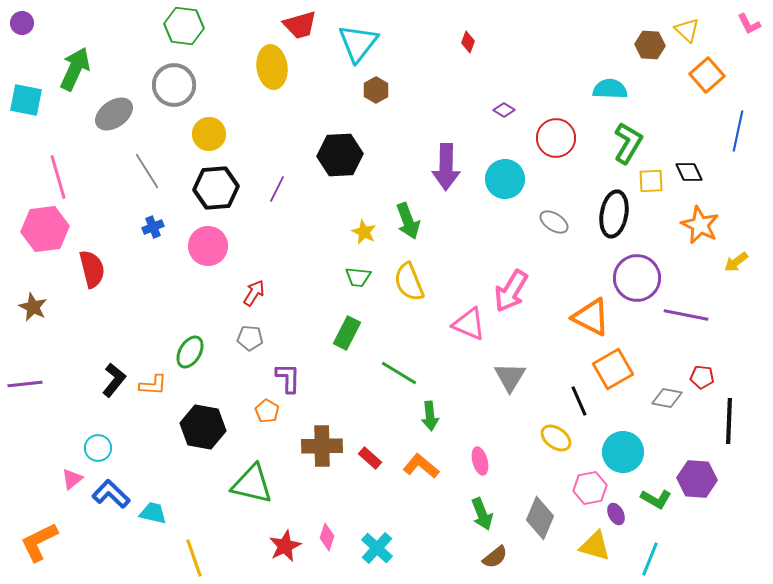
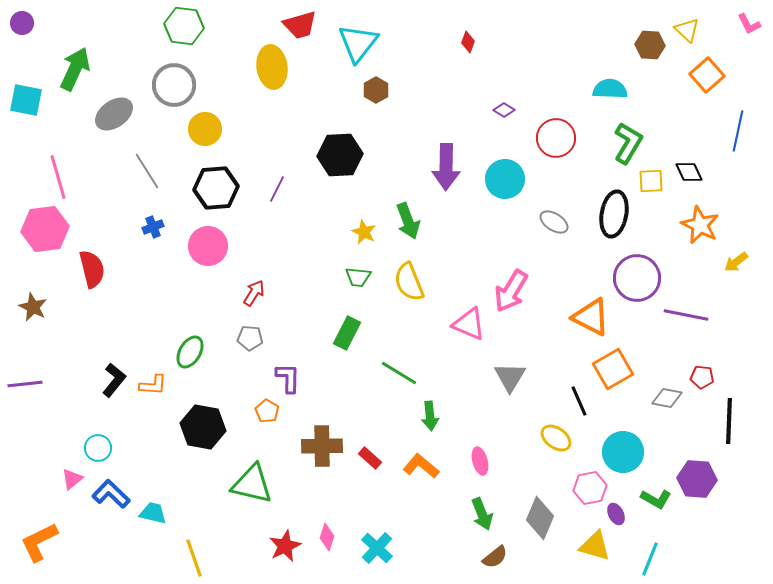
yellow circle at (209, 134): moved 4 px left, 5 px up
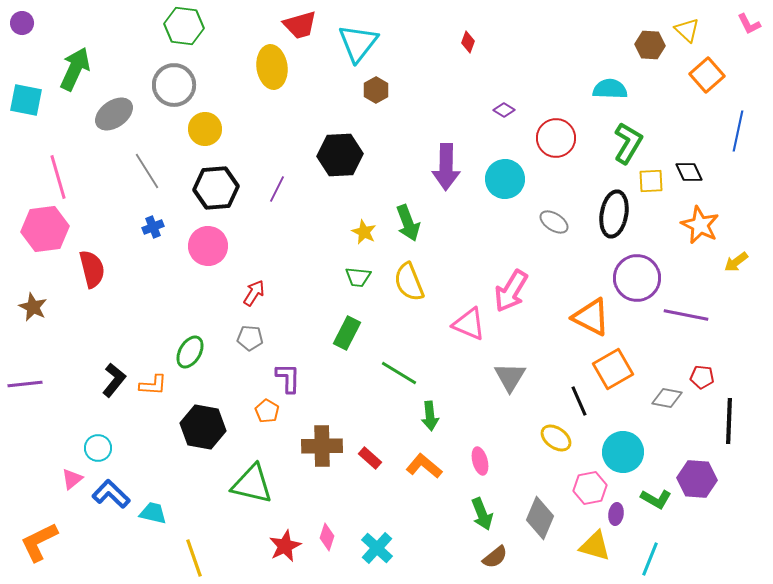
green arrow at (408, 221): moved 2 px down
orange L-shape at (421, 466): moved 3 px right
purple ellipse at (616, 514): rotated 35 degrees clockwise
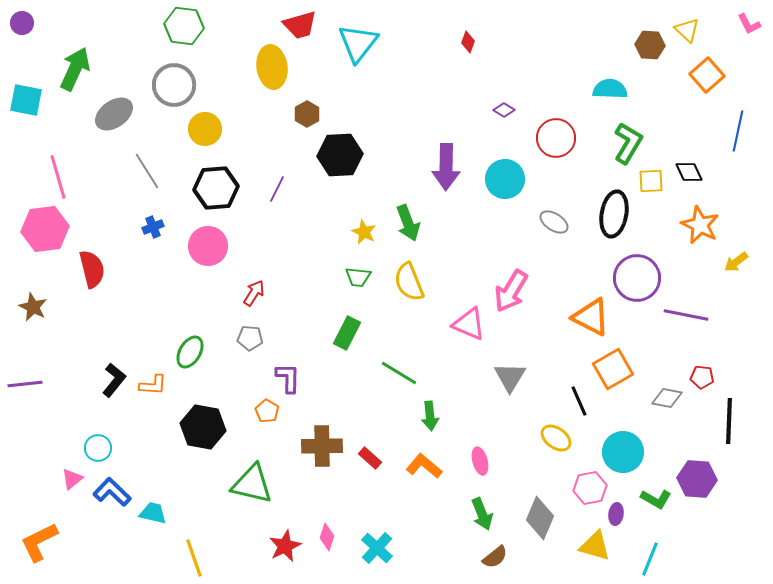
brown hexagon at (376, 90): moved 69 px left, 24 px down
blue L-shape at (111, 494): moved 1 px right, 2 px up
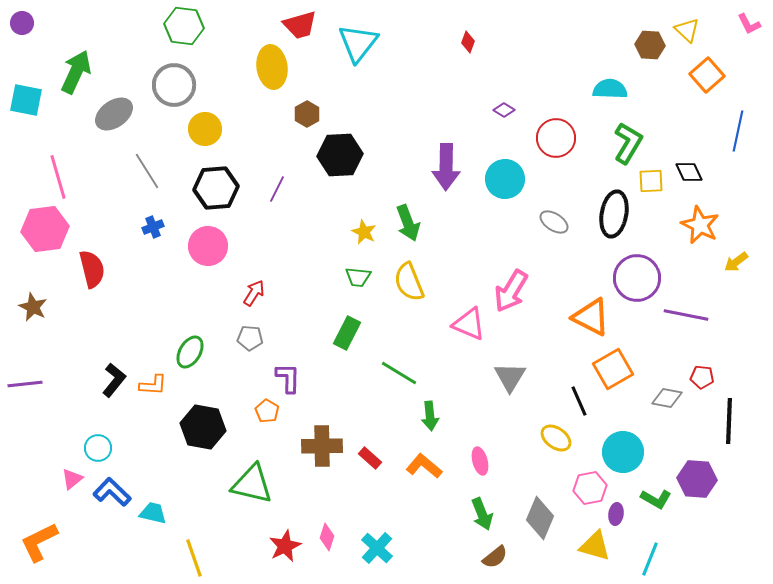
green arrow at (75, 69): moved 1 px right, 3 px down
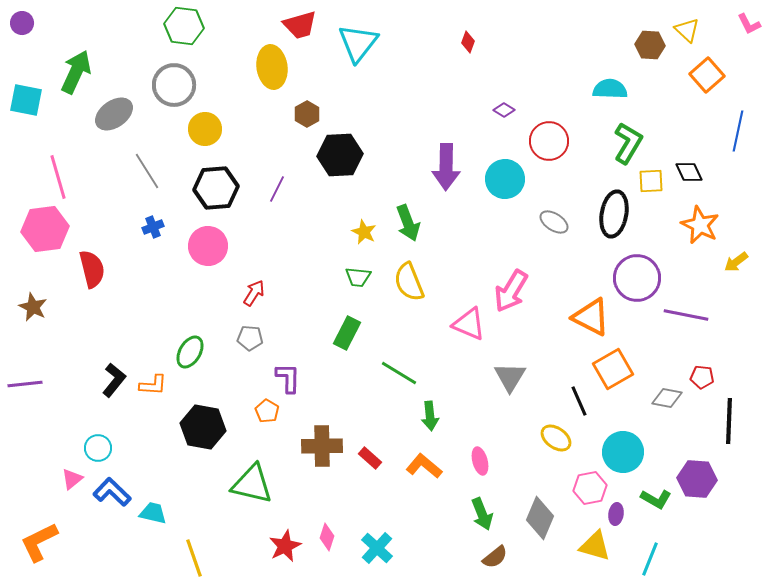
red circle at (556, 138): moved 7 px left, 3 px down
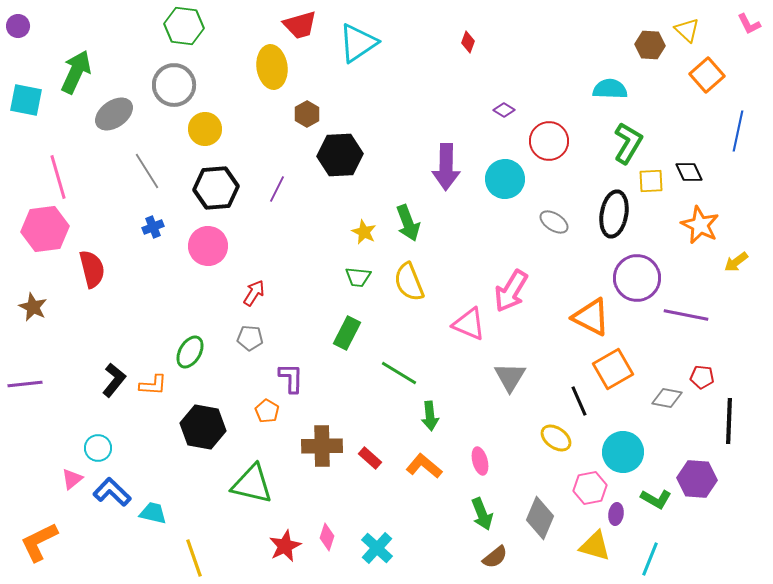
purple circle at (22, 23): moved 4 px left, 3 px down
cyan triangle at (358, 43): rotated 18 degrees clockwise
purple L-shape at (288, 378): moved 3 px right
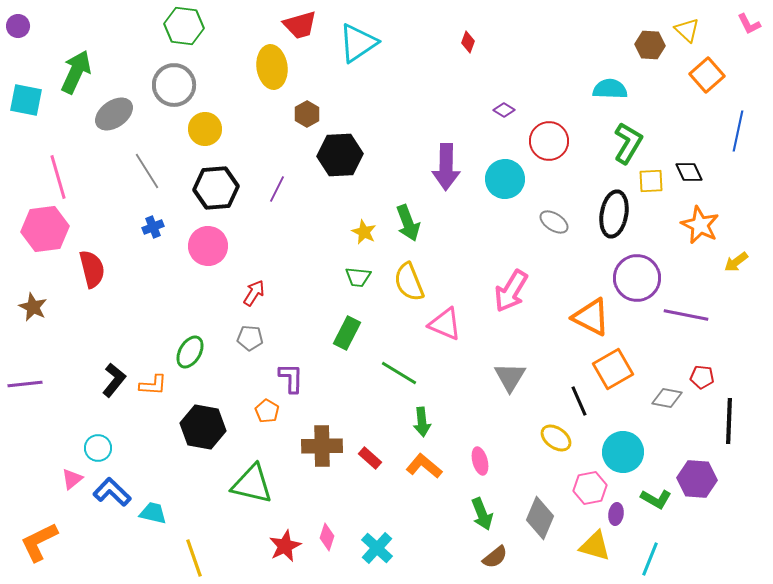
pink triangle at (469, 324): moved 24 px left
green arrow at (430, 416): moved 8 px left, 6 px down
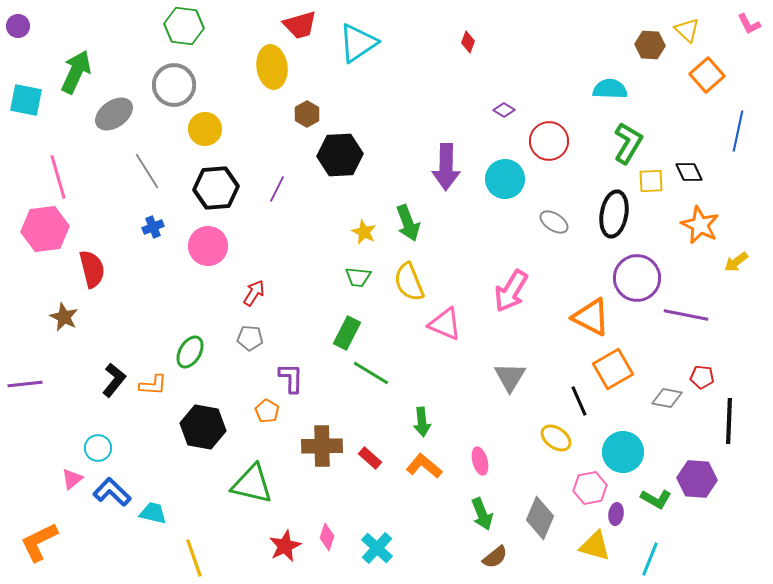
brown star at (33, 307): moved 31 px right, 10 px down
green line at (399, 373): moved 28 px left
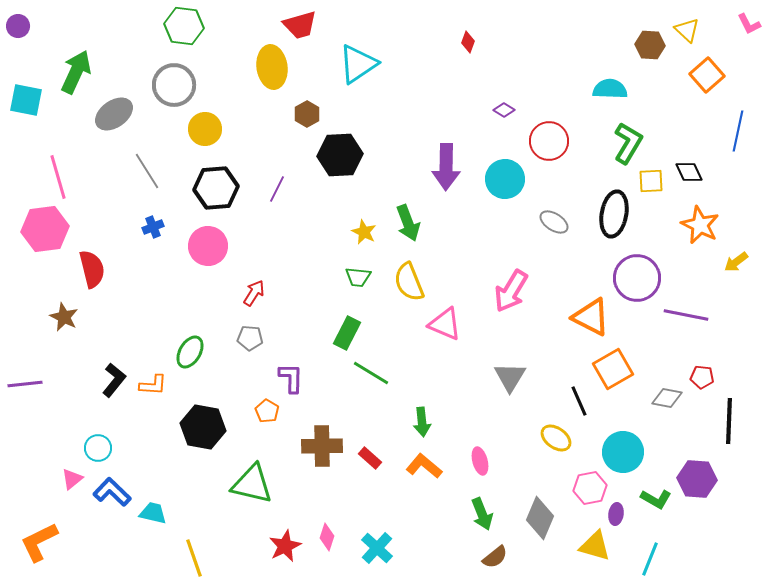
cyan triangle at (358, 43): moved 21 px down
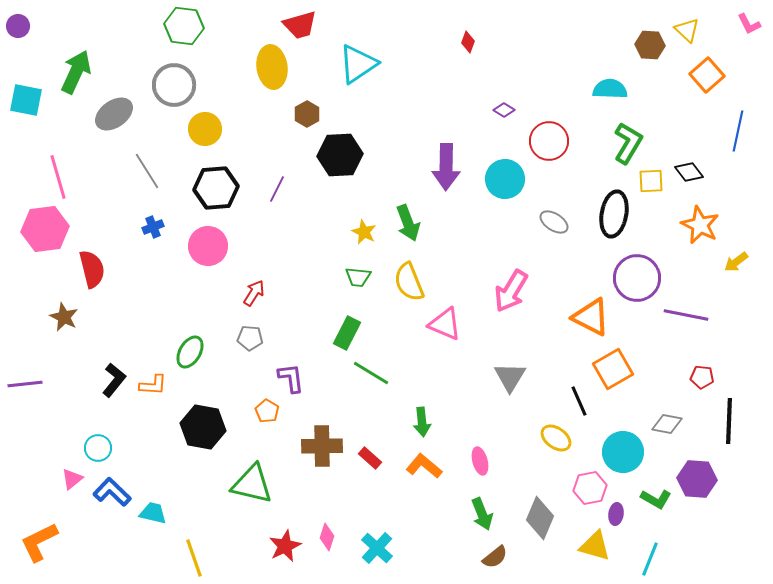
black diamond at (689, 172): rotated 12 degrees counterclockwise
purple L-shape at (291, 378): rotated 8 degrees counterclockwise
gray diamond at (667, 398): moved 26 px down
